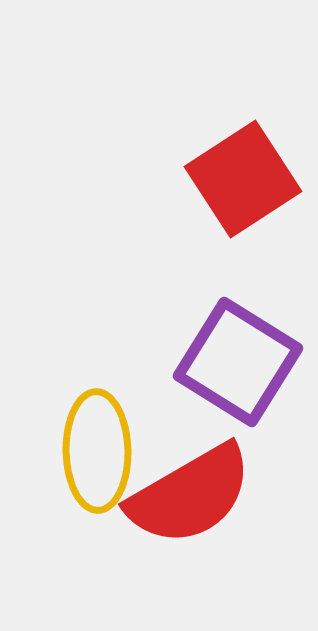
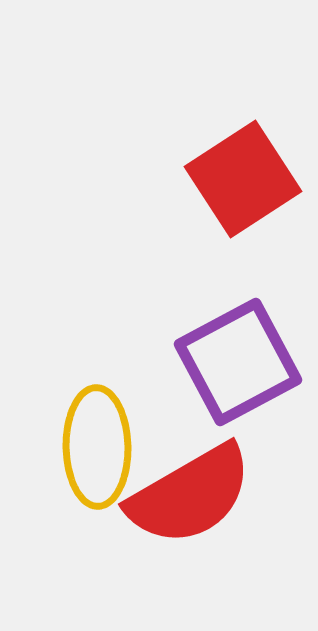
purple square: rotated 30 degrees clockwise
yellow ellipse: moved 4 px up
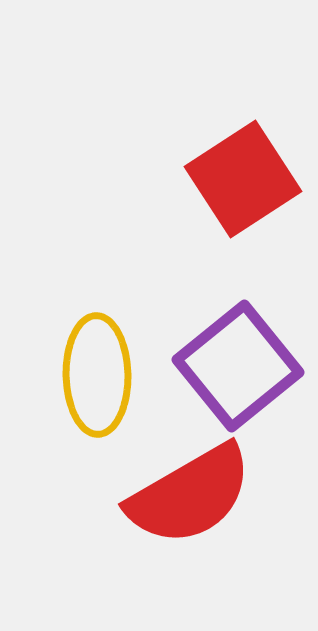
purple square: moved 4 px down; rotated 11 degrees counterclockwise
yellow ellipse: moved 72 px up
